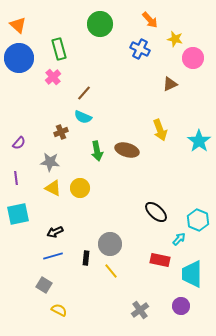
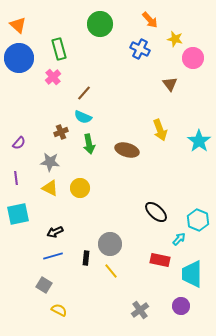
brown triangle: rotated 42 degrees counterclockwise
green arrow: moved 8 px left, 7 px up
yellow triangle: moved 3 px left
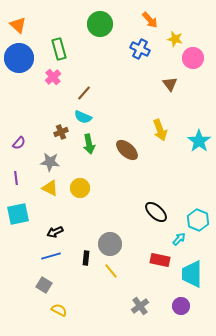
brown ellipse: rotated 25 degrees clockwise
blue line: moved 2 px left
gray cross: moved 4 px up
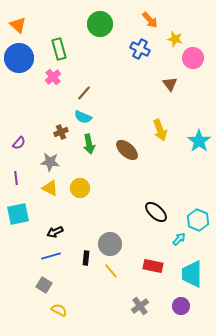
red rectangle: moved 7 px left, 6 px down
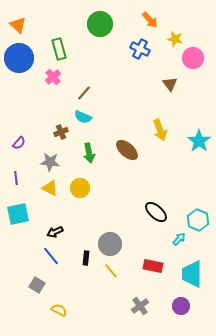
green arrow: moved 9 px down
blue line: rotated 66 degrees clockwise
gray square: moved 7 px left
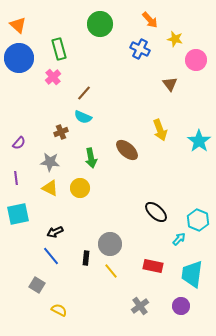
pink circle: moved 3 px right, 2 px down
green arrow: moved 2 px right, 5 px down
cyan trapezoid: rotated 8 degrees clockwise
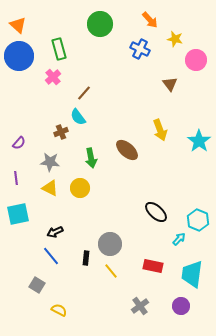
blue circle: moved 2 px up
cyan semicircle: moved 5 px left; rotated 30 degrees clockwise
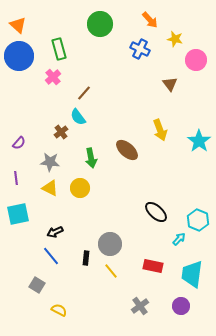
brown cross: rotated 16 degrees counterclockwise
